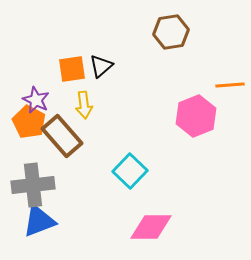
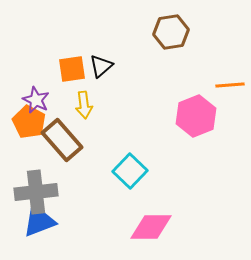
brown rectangle: moved 4 px down
gray cross: moved 3 px right, 7 px down
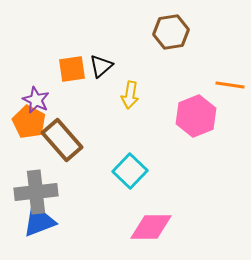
orange line: rotated 12 degrees clockwise
yellow arrow: moved 46 px right, 10 px up; rotated 16 degrees clockwise
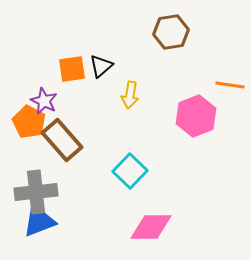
purple star: moved 8 px right, 1 px down
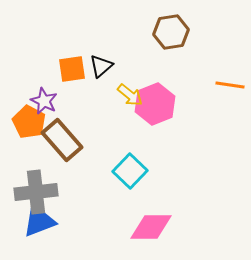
yellow arrow: rotated 60 degrees counterclockwise
pink hexagon: moved 41 px left, 12 px up
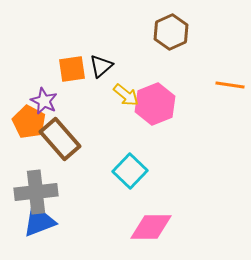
brown hexagon: rotated 16 degrees counterclockwise
yellow arrow: moved 4 px left
brown rectangle: moved 2 px left, 1 px up
